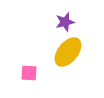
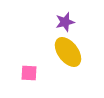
yellow ellipse: rotated 76 degrees counterclockwise
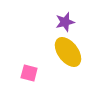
pink square: rotated 12 degrees clockwise
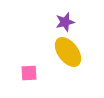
pink square: rotated 18 degrees counterclockwise
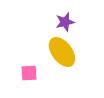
yellow ellipse: moved 6 px left
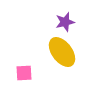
pink square: moved 5 px left
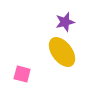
pink square: moved 2 px left, 1 px down; rotated 18 degrees clockwise
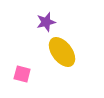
purple star: moved 19 px left
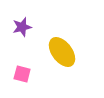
purple star: moved 24 px left, 5 px down
